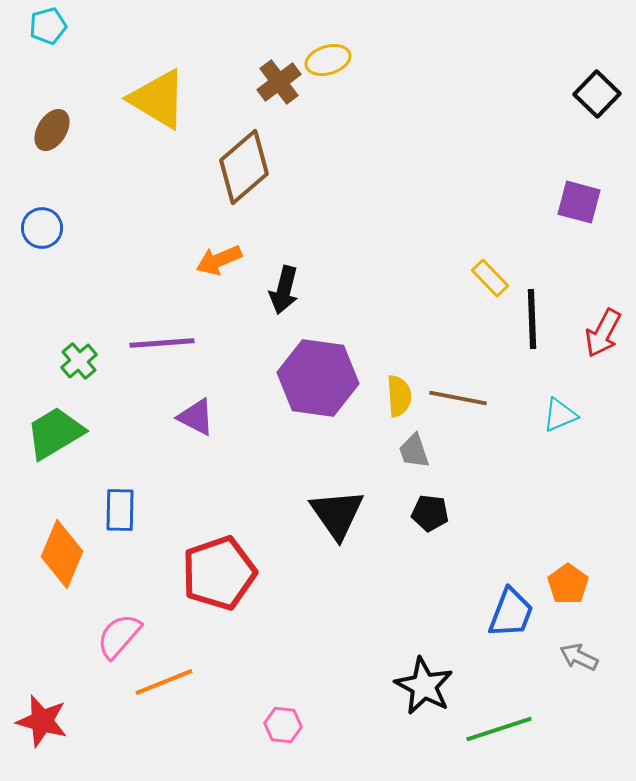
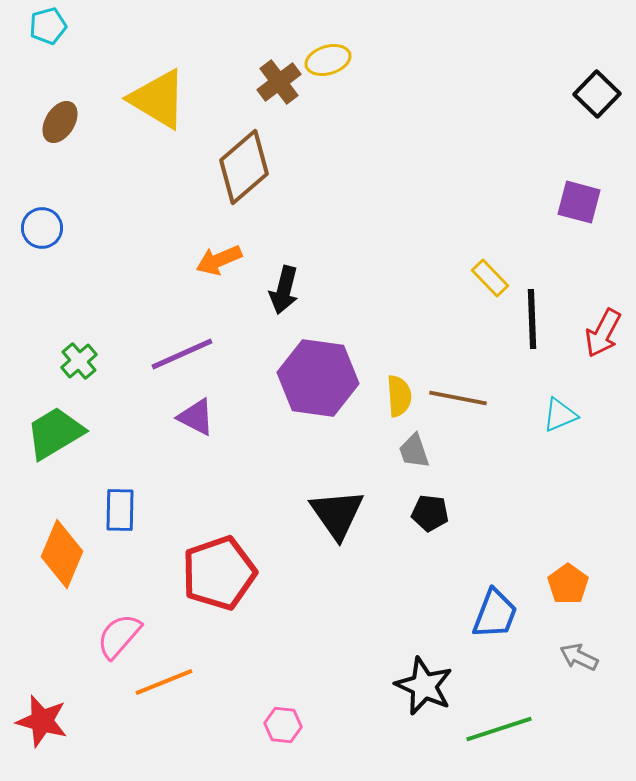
brown ellipse: moved 8 px right, 8 px up
purple line: moved 20 px right, 11 px down; rotated 20 degrees counterclockwise
blue trapezoid: moved 16 px left, 1 px down
black star: rotated 4 degrees counterclockwise
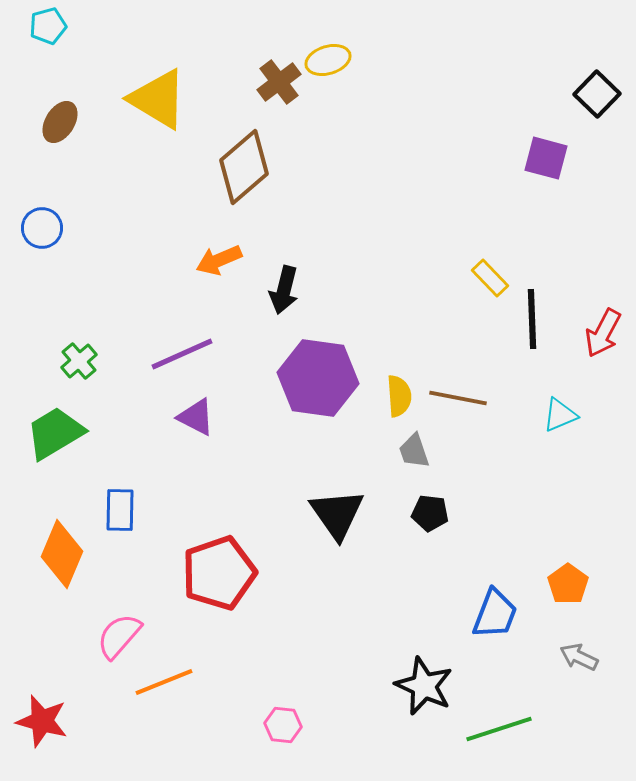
purple square: moved 33 px left, 44 px up
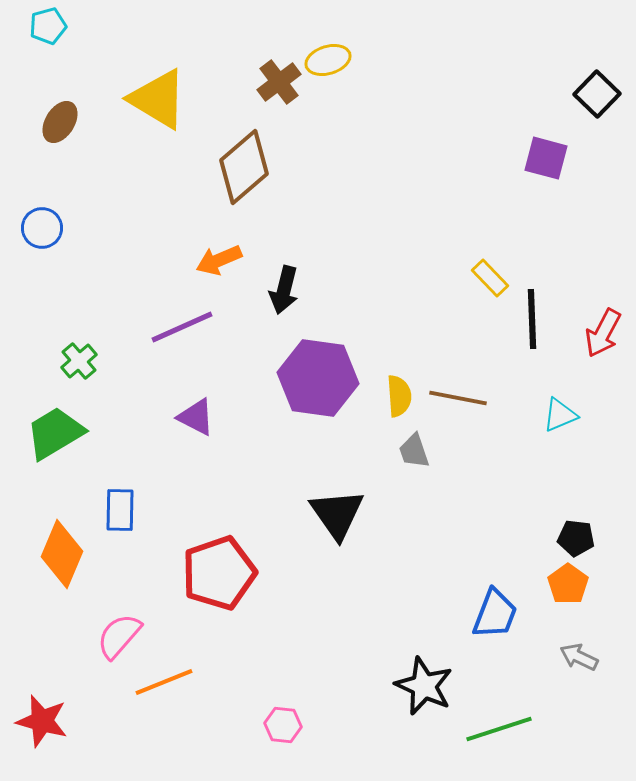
purple line: moved 27 px up
black pentagon: moved 146 px right, 25 px down
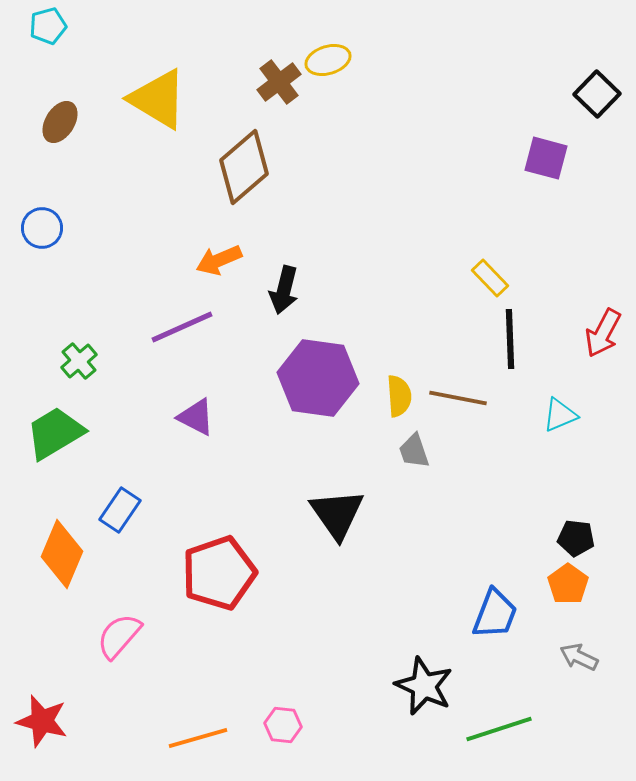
black line: moved 22 px left, 20 px down
blue rectangle: rotated 33 degrees clockwise
orange line: moved 34 px right, 56 px down; rotated 6 degrees clockwise
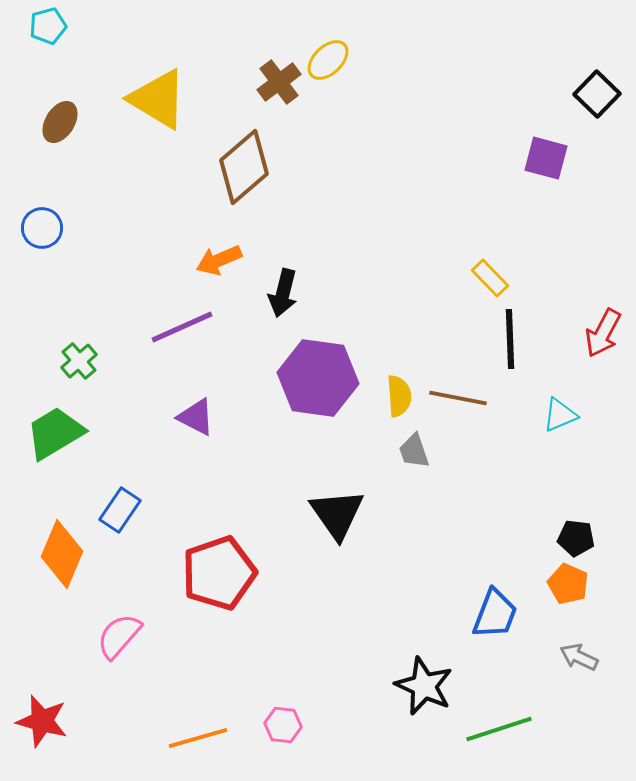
yellow ellipse: rotated 27 degrees counterclockwise
black arrow: moved 1 px left, 3 px down
orange pentagon: rotated 12 degrees counterclockwise
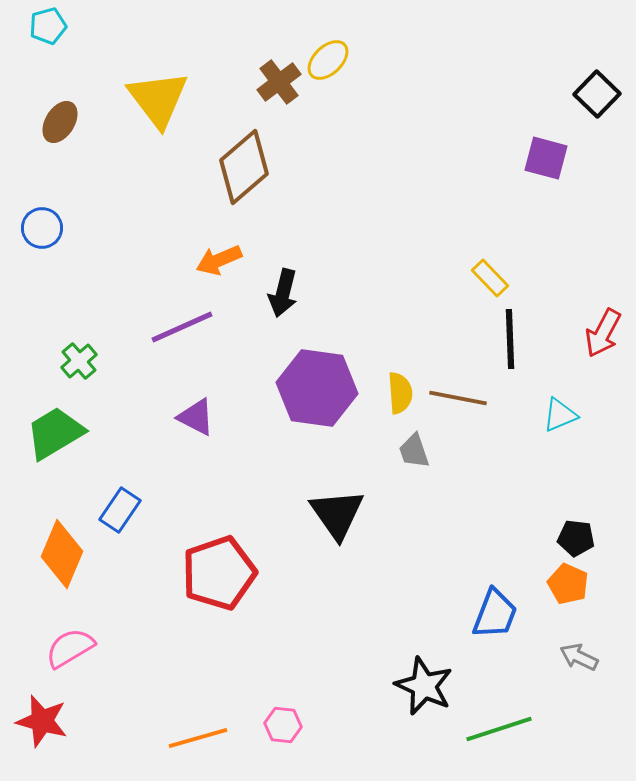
yellow triangle: rotated 22 degrees clockwise
purple hexagon: moved 1 px left, 10 px down
yellow semicircle: moved 1 px right, 3 px up
pink semicircle: moved 49 px left, 12 px down; rotated 18 degrees clockwise
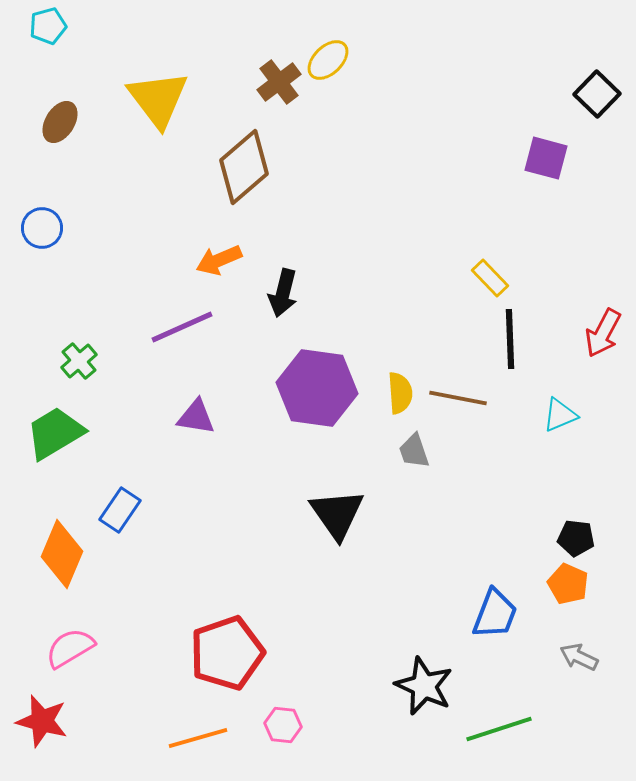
purple triangle: rotated 18 degrees counterclockwise
red pentagon: moved 8 px right, 80 px down
